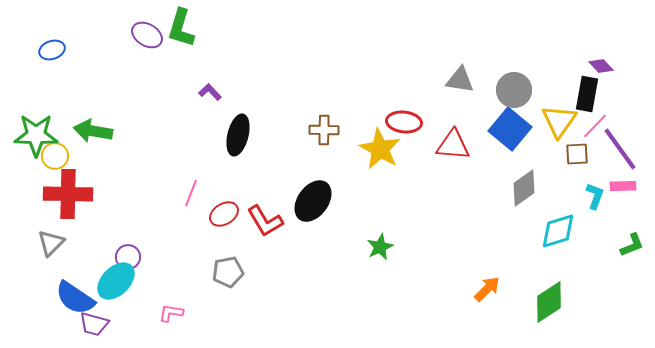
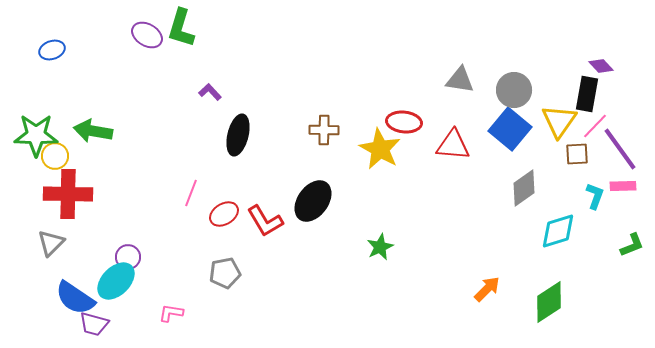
gray pentagon at (228, 272): moved 3 px left, 1 px down
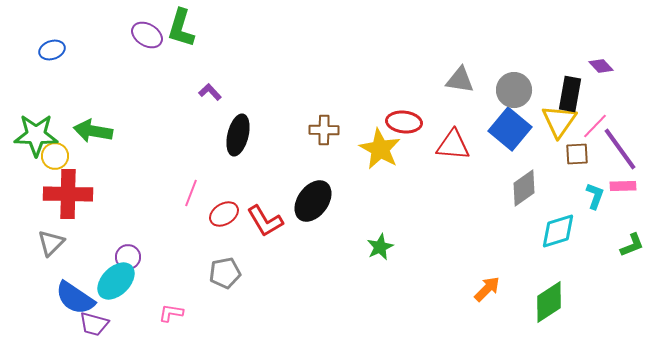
black rectangle at (587, 94): moved 17 px left
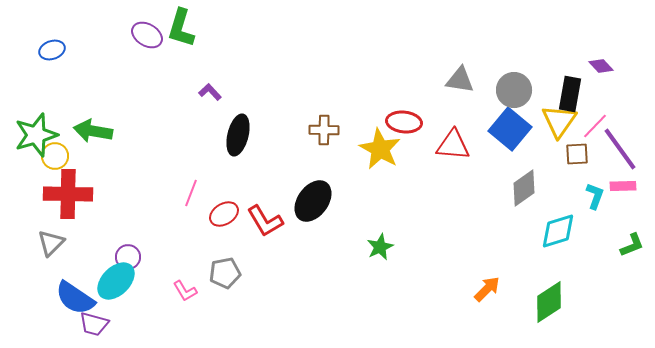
green star at (36, 135): rotated 18 degrees counterclockwise
pink L-shape at (171, 313): moved 14 px right, 22 px up; rotated 130 degrees counterclockwise
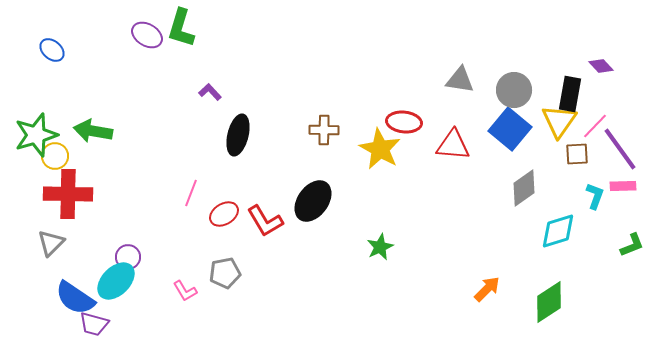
blue ellipse at (52, 50): rotated 60 degrees clockwise
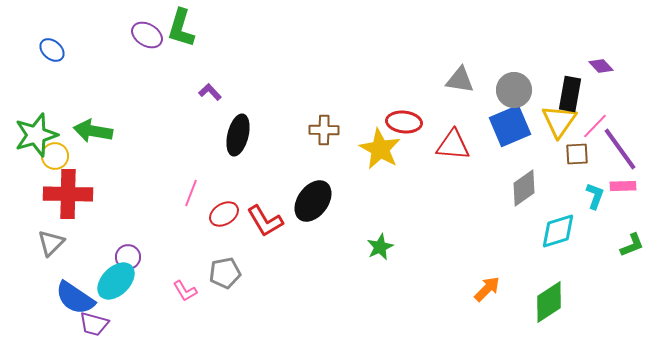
blue square at (510, 129): moved 3 px up; rotated 27 degrees clockwise
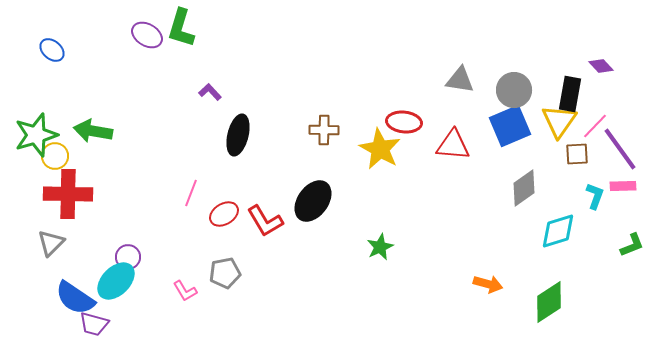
orange arrow at (487, 289): moved 1 px right, 5 px up; rotated 60 degrees clockwise
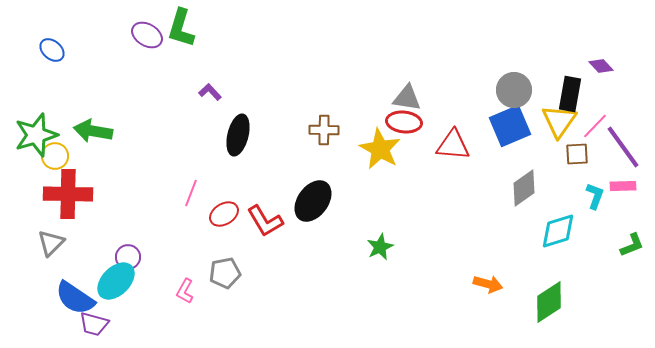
gray triangle at (460, 80): moved 53 px left, 18 px down
purple line at (620, 149): moved 3 px right, 2 px up
pink L-shape at (185, 291): rotated 60 degrees clockwise
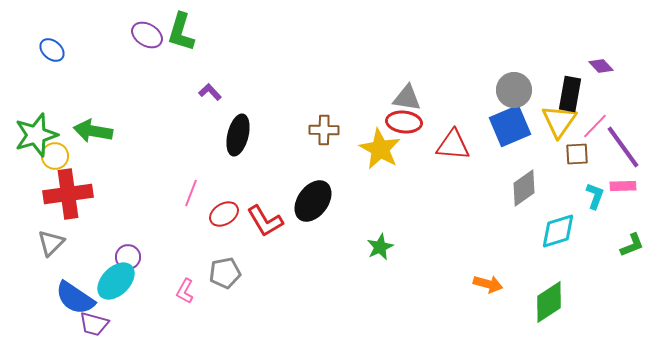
green L-shape at (181, 28): moved 4 px down
red cross at (68, 194): rotated 9 degrees counterclockwise
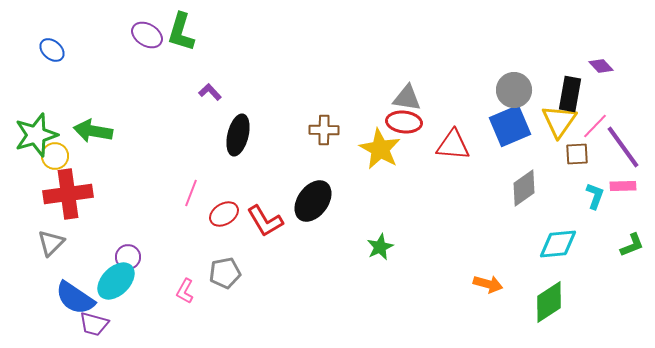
cyan diamond at (558, 231): moved 13 px down; rotated 12 degrees clockwise
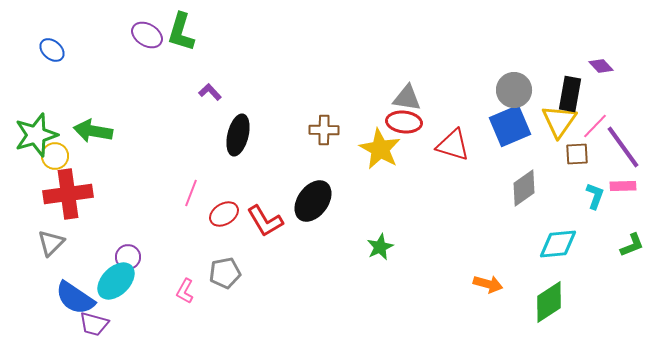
red triangle at (453, 145): rotated 12 degrees clockwise
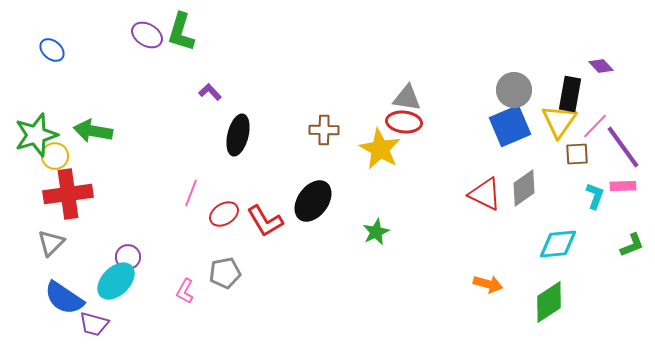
red triangle at (453, 145): moved 32 px right, 49 px down; rotated 9 degrees clockwise
green star at (380, 247): moved 4 px left, 15 px up
blue semicircle at (75, 298): moved 11 px left
